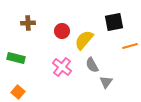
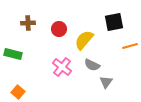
red circle: moved 3 px left, 2 px up
green rectangle: moved 3 px left, 4 px up
gray semicircle: rotated 35 degrees counterclockwise
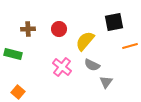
brown cross: moved 6 px down
yellow semicircle: moved 1 px right, 1 px down
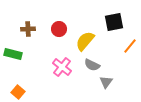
orange line: rotated 35 degrees counterclockwise
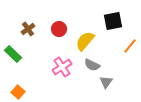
black square: moved 1 px left, 1 px up
brown cross: rotated 32 degrees counterclockwise
green rectangle: rotated 30 degrees clockwise
pink cross: rotated 18 degrees clockwise
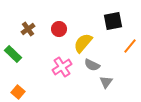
yellow semicircle: moved 2 px left, 2 px down
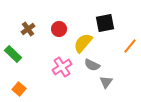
black square: moved 8 px left, 2 px down
orange square: moved 1 px right, 3 px up
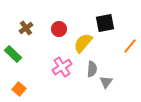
brown cross: moved 2 px left, 1 px up
gray semicircle: moved 4 px down; rotated 112 degrees counterclockwise
